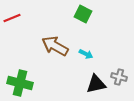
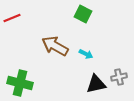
gray cross: rotated 28 degrees counterclockwise
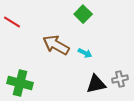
green square: rotated 18 degrees clockwise
red line: moved 4 px down; rotated 54 degrees clockwise
brown arrow: moved 1 px right, 1 px up
cyan arrow: moved 1 px left, 1 px up
gray cross: moved 1 px right, 2 px down
